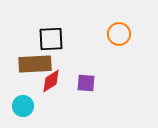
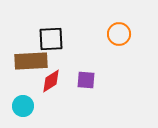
brown rectangle: moved 4 px left, 3 px up
purple square: moved 3 px up
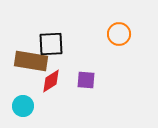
black square: moved 5 px down
brown rectangle: rotated 12 degrees clockwise
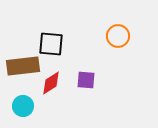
orange circle: moved 1 px left, 2 px down
black square: rotated 8 degrees clockwise
brown rectangle: moved 8 px left, 5 px down; rotated 16 degrees counterclockwise
red diamond: moved 2 px down
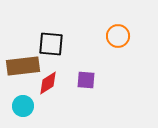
red diamond: moved 3 px left
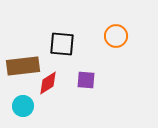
orange circle: moved 2 px left
black square: moved 11 px right
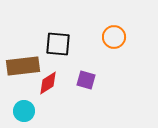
orange circle: moved 2 px left, 1 px down
black square: moved 4 px left
purple square: rotated 12 degrees clockwise
cyan circle: moved 1 px right, 5 px down
